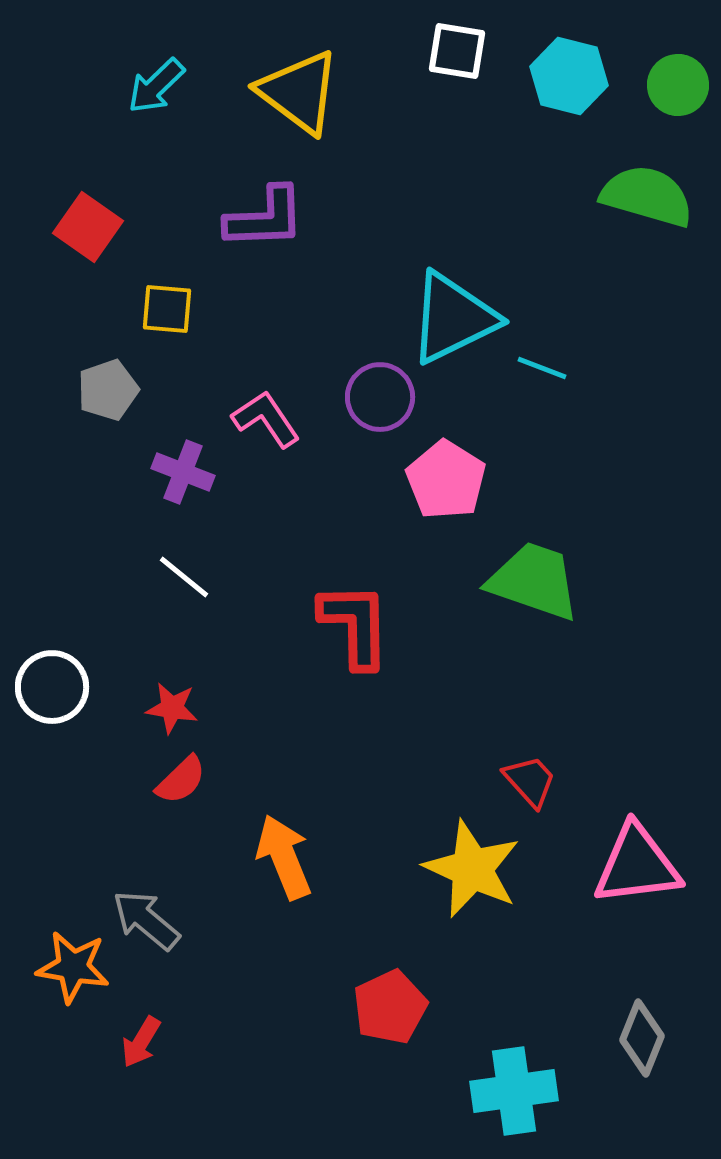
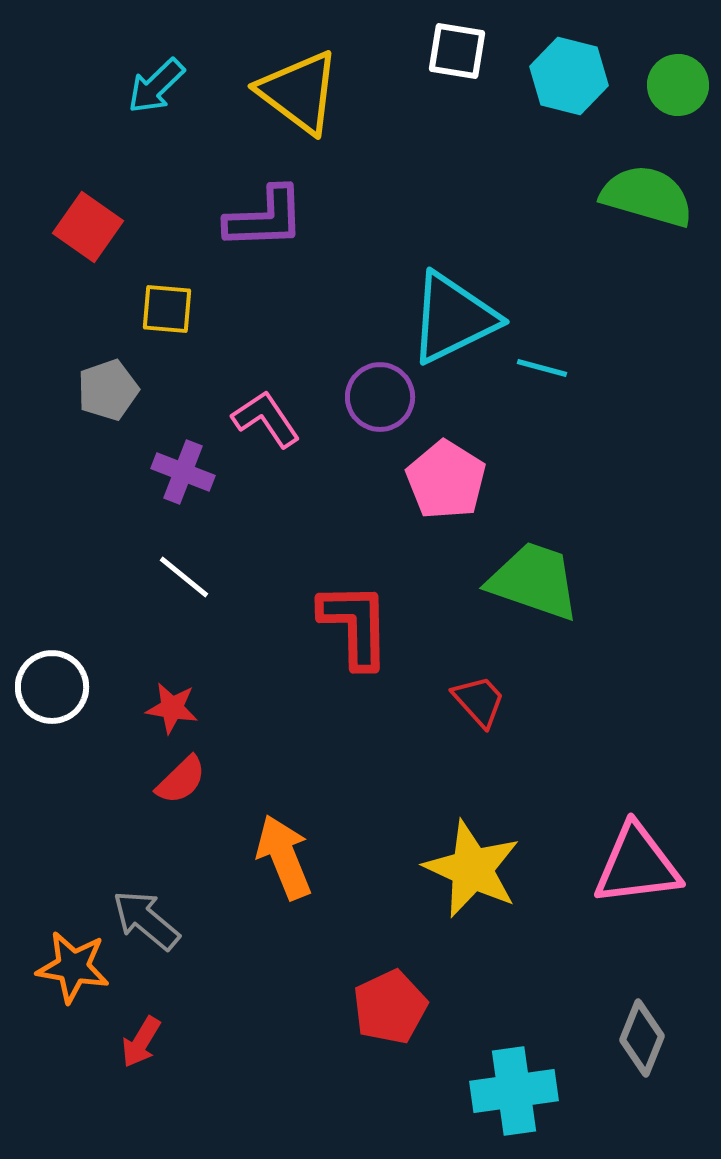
cyan line: rotated 6 degrees counterclockwise
red trapezoid: moved 51 px left, 80 px up
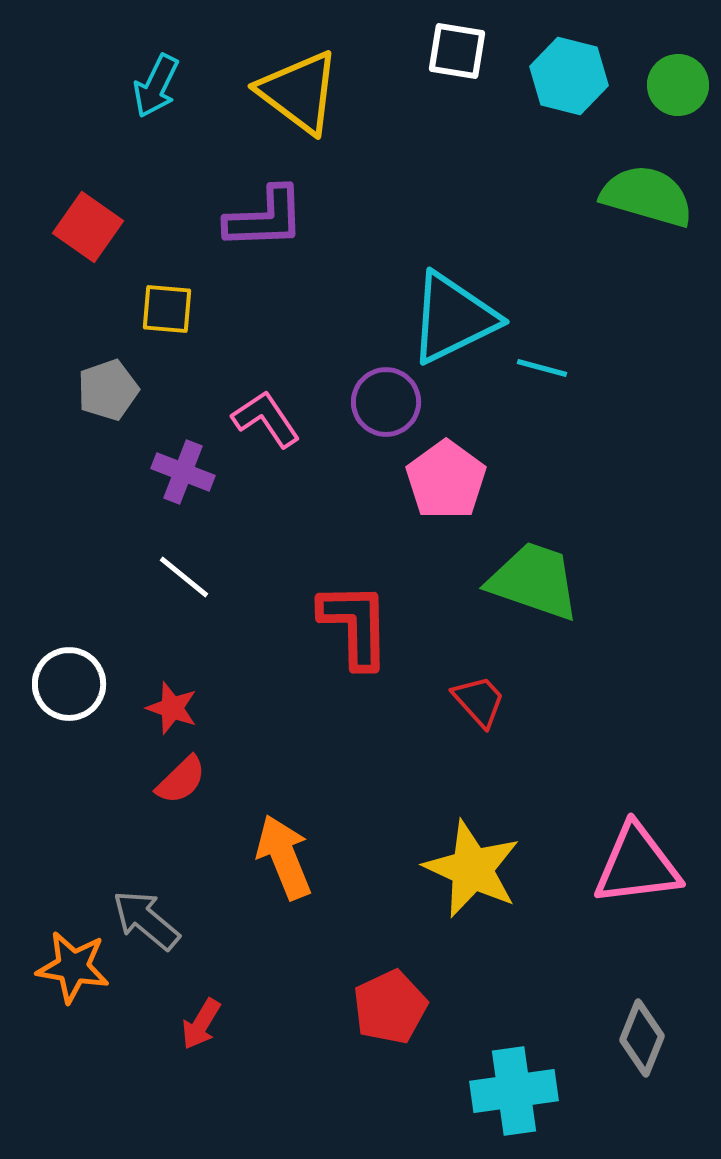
cyan arrow: rotated 20 degrees counterclockwise
purple circle: moved 6 px right, 5 px down
pink pentagon: rotated 4 degrees clockwise
white circle: moved 17 px right, 3 px up
red star: rotated 10 degrees clockwise
red arrow: moved 60 px right, 18 px up
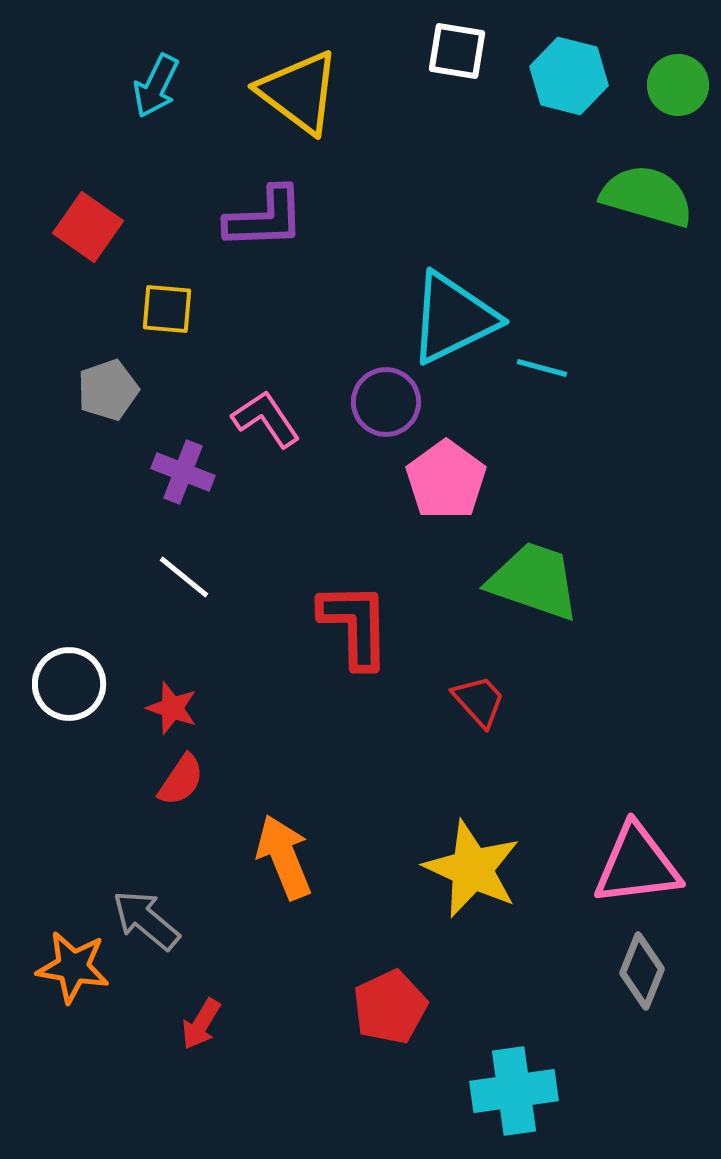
red semicircle: rotated 12 degrees counterclockwise
gray diamond: moved 67 px up
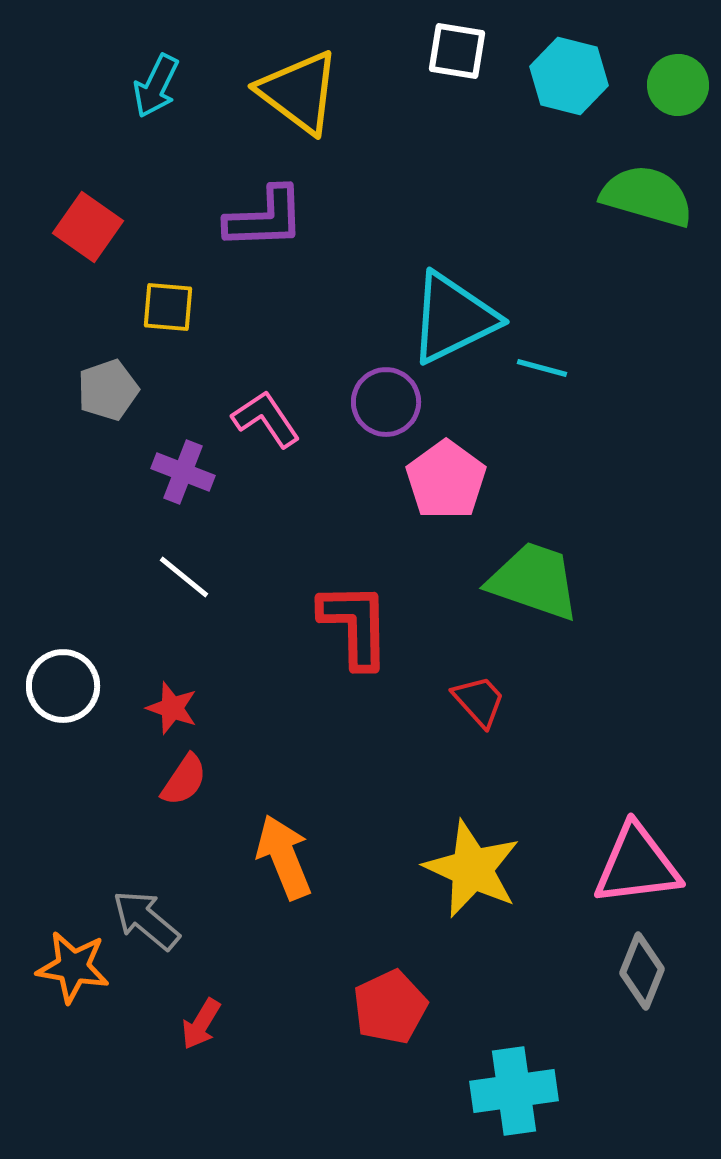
yellow square: moved 1 px right, 2 px up
white circle: moved 6 px left, 2 px down
red semicircle: moved 3 px right
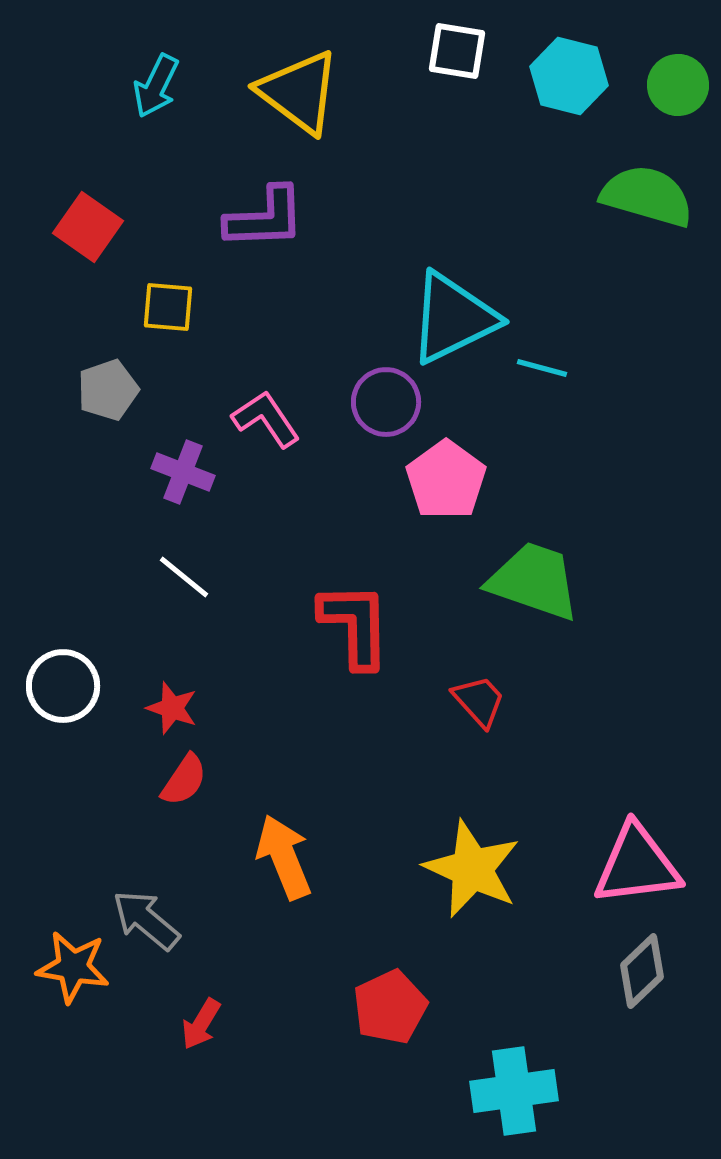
gray diamond: rotated 24 degrees clockwise
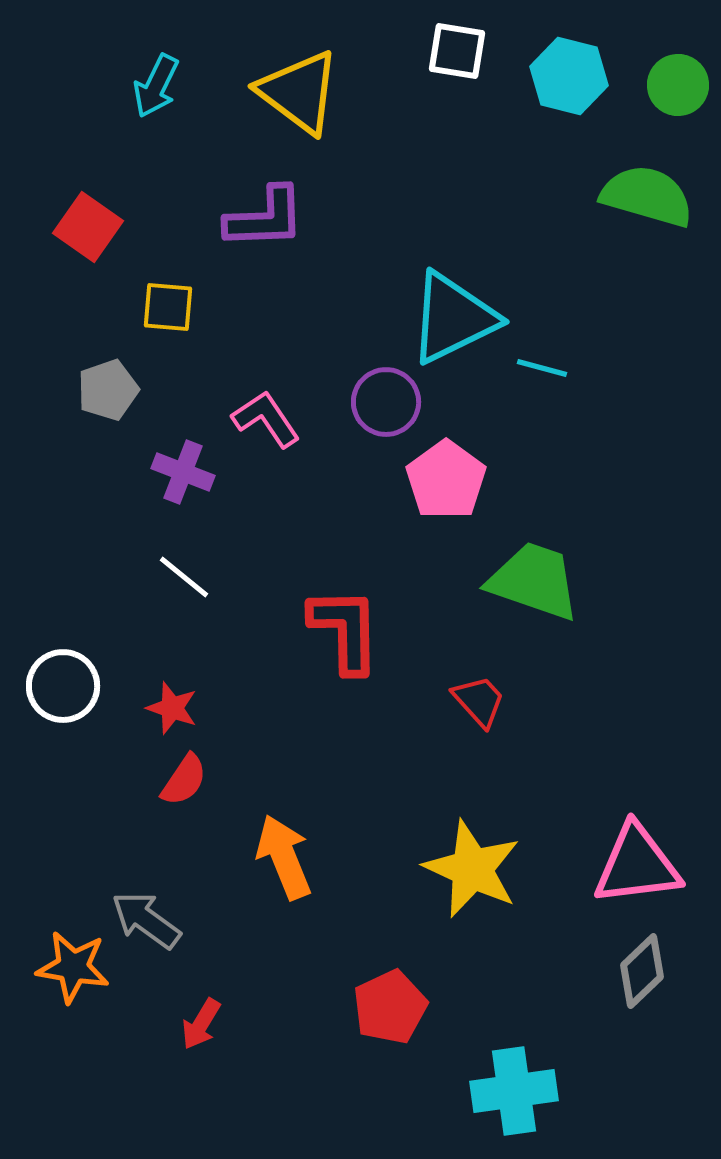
red L-shape: moved 10 px left, 5 px down
gray arrow: rotated 4 degrees counterclockwise
